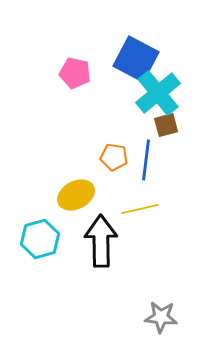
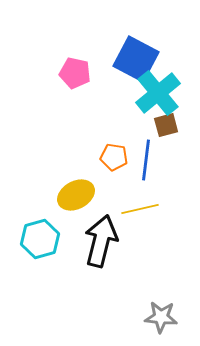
black arrow: rotated 15 degrees clockwise
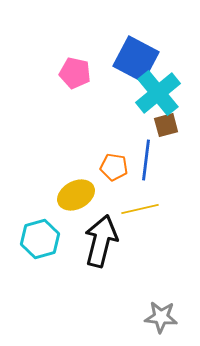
orange pentagon: moved 10 px down
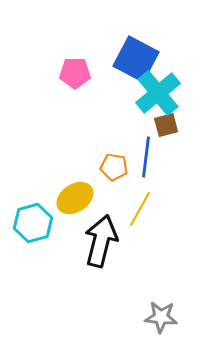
pink pentagon: rotated 12 degrees counterclockwise
blue line: moved 3 px up
yellow ellipse: moved 1 px left, 3 px down; rotated 6 degrees counterclockwise
yellow line: rotated 48 degrees counterclockwise
cyan hexagon: moved 7 px left, 16 px up
